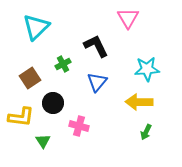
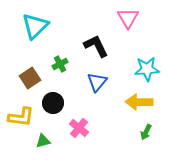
cyan triangle: moved 1 px left, 1 px up
green cross: moved 3 px left
pink cross: moved 2 px down; rotated 24 degrees clockwise
green triangle: rotated 49 degrees clockwise
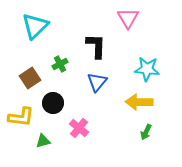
black L-shape: rotated 28 degrees clockwise
cyan star: rotated 10 degrees clockwise
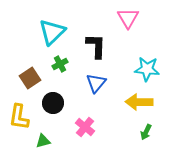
cyan triangle: moved 17 px right, 6 px down
blue triangle: moved 1 px left, 1 px down
yellow L-shape: moved 2 px left; rotated 92 degrees clockwise
pink cross: moved 6 px right, 1 px up
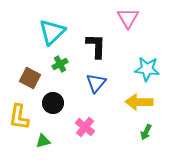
brown square: rotated 30 degrees counterclockwise
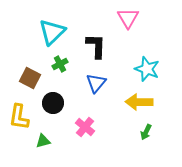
cyan star: rotated 15 degrees clockwise
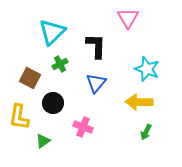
pink cross: moved 2 px left; rotated 18 degrees counterclockwise
green triangle: rotated 21 degrees counterclockwise
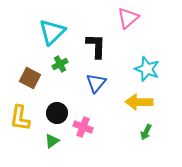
pink triangle: rotated 20 degrees clockwise
black circle: moved 4 px right, 10 px down
yellow L-shape: moved 1 px right, 1 px down
green triangle: moved 9 px right
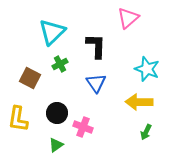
blue triangle: rotated 15 degrees counterclockwise
yellow L-shape: moved 2 px left, 1 px down
green triangle: moved 4 px right, 4 px down
